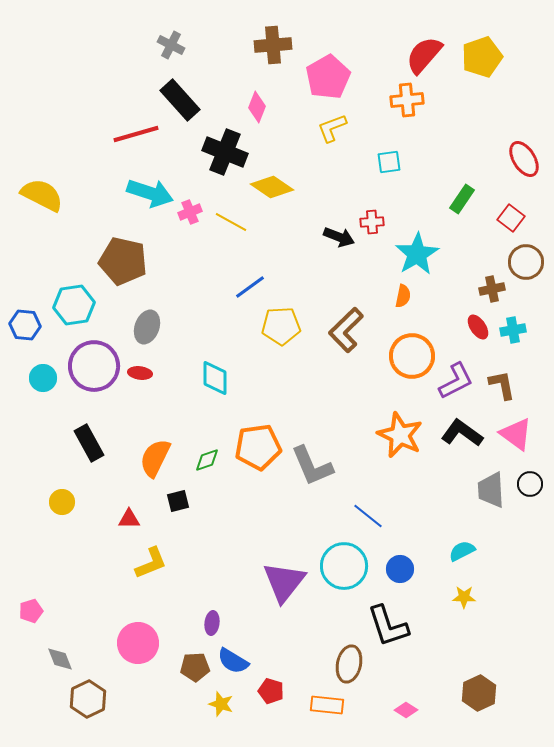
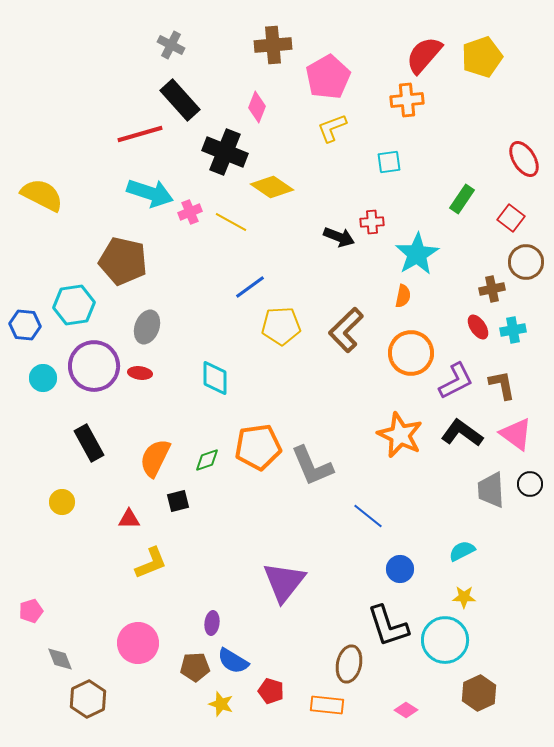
red line at (136, 134): moved 4 px right
orange circle at (412, 356): moved 1 px left, 3 px up
cyan circle at (344, 566): moved 101 px right, 74 px down
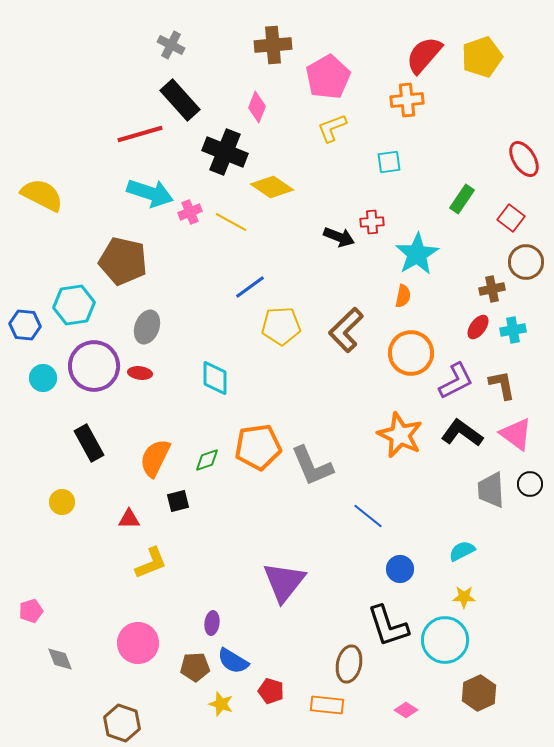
red ellipse at (478, 327): rotated 70 degrees clockwise
brown hexagon at (88, 699): moved 34 px right, 24 px down; rotated 15 degrees counterclockwise
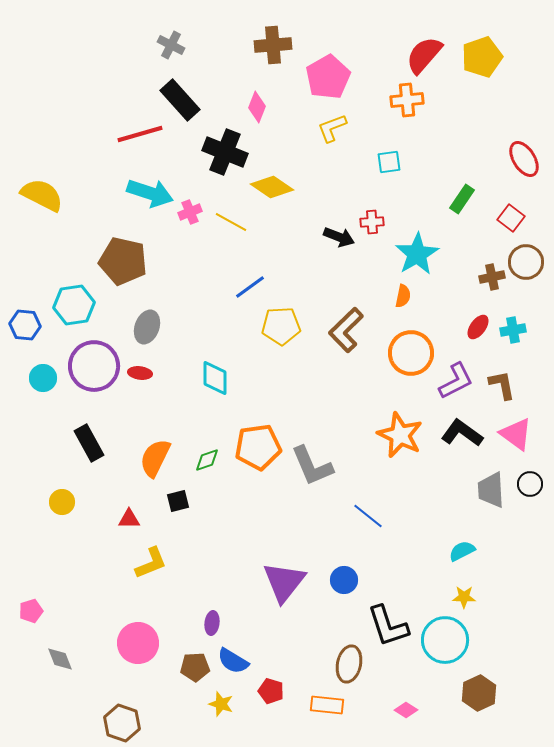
brown cross at (492, 289): moved 12 px up
blue circle at (400, 569): moved 56 px left, 11 px down
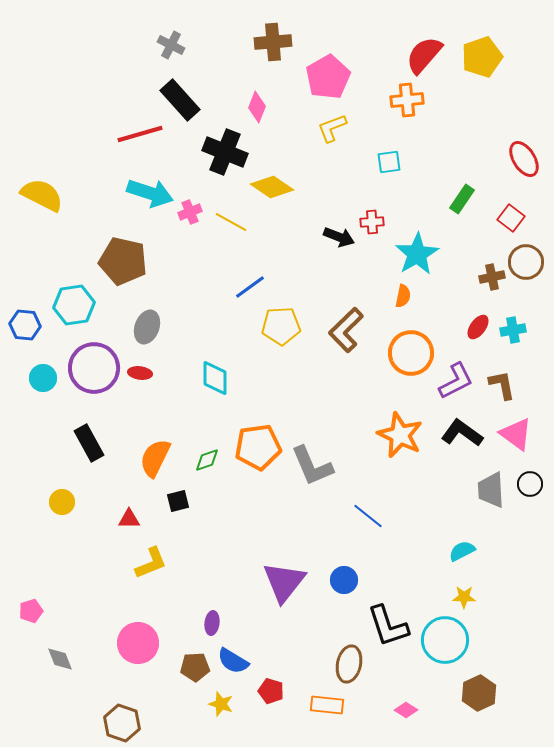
brown cross at (273, 45): moved 3 px up
purple circle at (94, 366): moved 2 px down
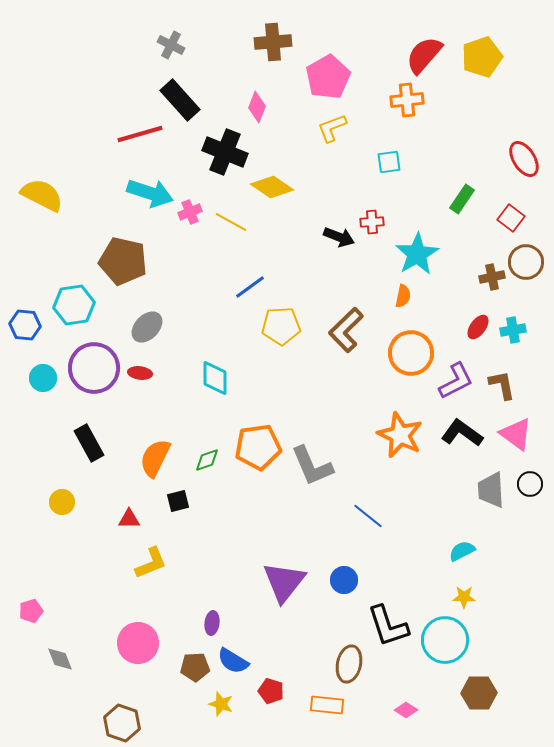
gray ellipse at (147, 327): rotated 24 degrees clockwise
brown hexagon at (479, 693): rotated 24 degrees clockwise
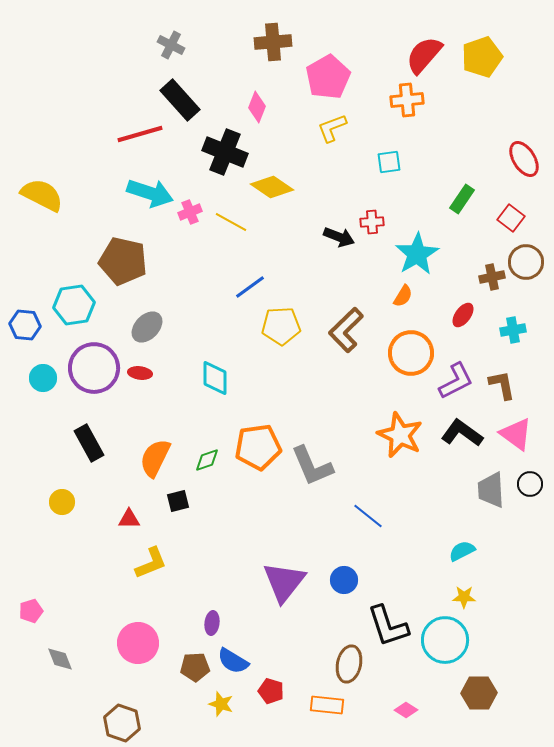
orange semicircle at (403, 296): rotated 20 degrees clockwise
red ellipse at (478, 327): moved 15 px left, 12 px up
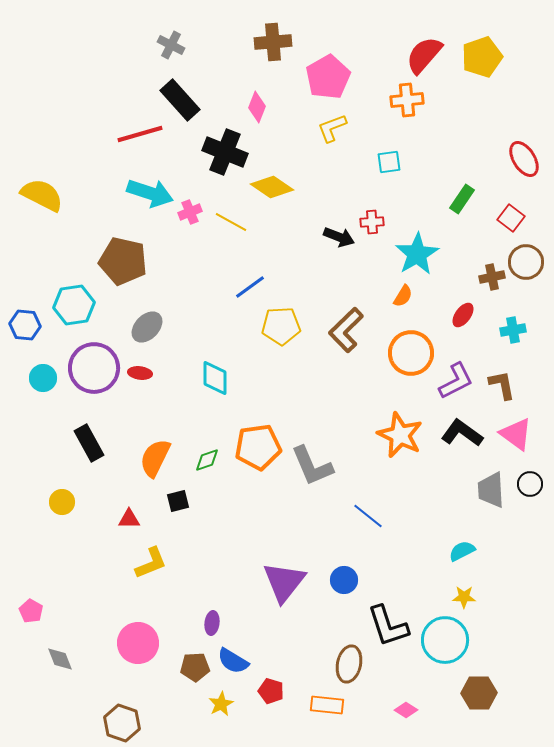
pink pentagon at (31, 611): rotated 25 degrees counterclockwise
yellow star at (221, 704): rotated 25 degrees clockwise
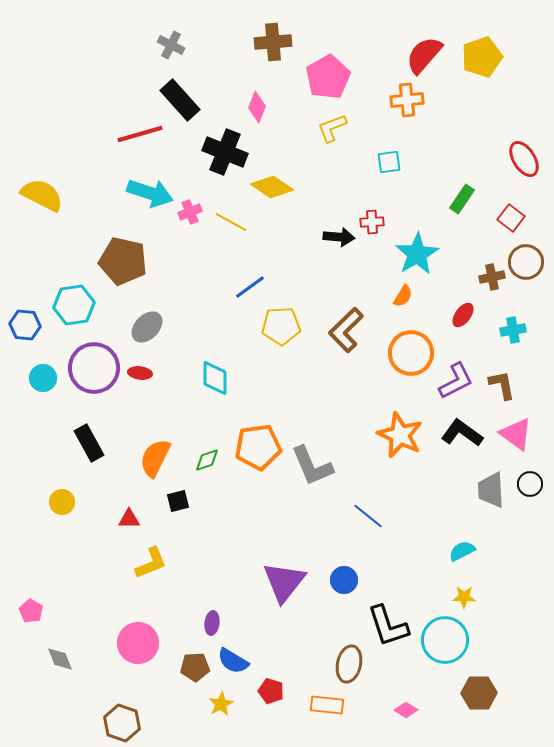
black arrow at (339, 237): rotated 16 degrees counterclockwise
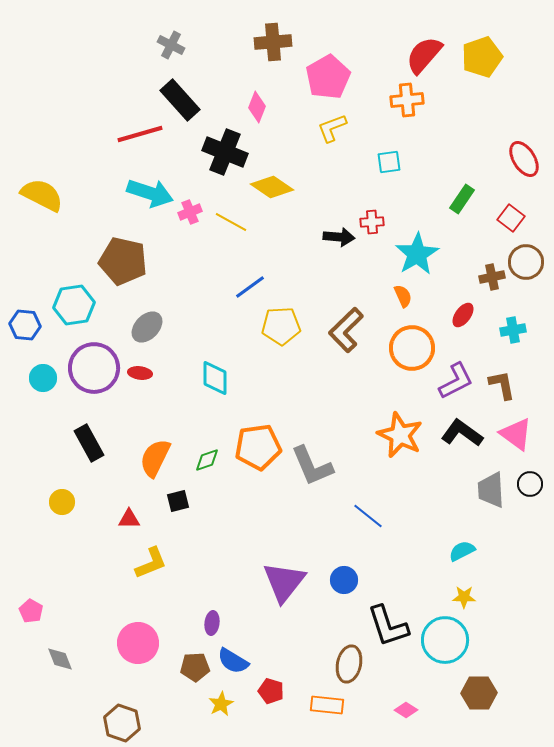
orange semicircle at (403, 296): rotated 55 degrees counterclockwise
orange circle at (411, 353): moved 1 px right, 5 px up
